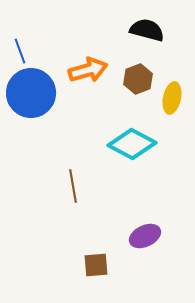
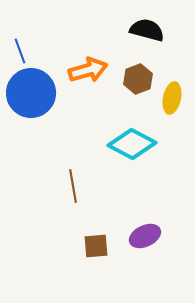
brown square: moved 19 px up
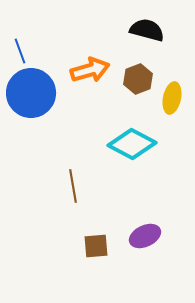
orange arrow: moved 2 px right
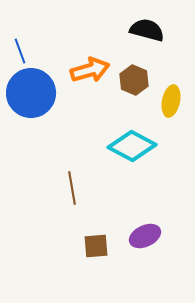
brown hexagon: moved 4 px left, 1 px down; rotated 16 degrees counterclockwise
yellow ellipse: moved 1 px left, 3 px down
cyan diamond: moved 2 px down
brown line: moved 1 px left, 2 px down
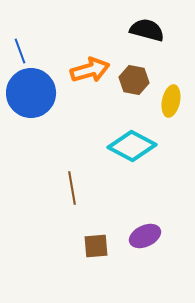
brown hexagon: rotated 12 degrees counterclockwise
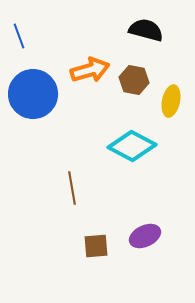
black semicircle: moved 1 px left
blue line: moved 1 px left, 15 px up
blue circle: moved 2 px right, 1 px down
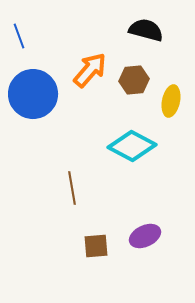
orange arrow: rotated 33 degrees counterclockwise
brown hexagon: rotated 16 degrees counterclockwise
